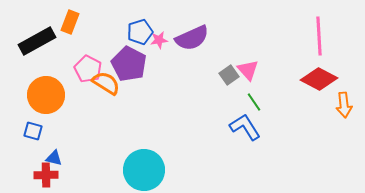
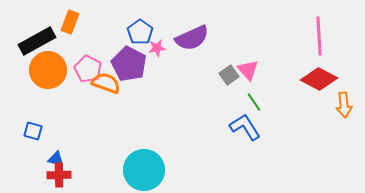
blue pentagon: rotated 20 degrees counterclockwise
pink star: moved 2 px left, 8 px down
orange semicircle: rotated 12 degrees counterclockwise
orange circle: moved 2 px right, 25 px up
blue triangle: moved 2 px right, 1 px down
red cross: moved 13 px right
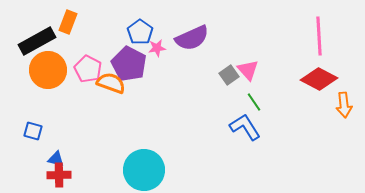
orange rectangle: moved 2 px left
orange semicircle: moved 5 px right
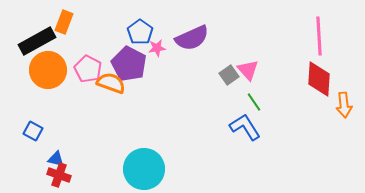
orange rectangle: moved 4 px left
red diamond: rotated 66 degrees clockwise
blue square: rotated 12 degrees clockwise
cyan circle: moved 1 px up
red cross: rotated 20 degrees clockwise
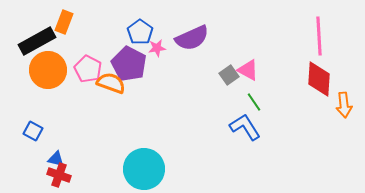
pink triangle: rotated 20 degrees counterclockwise
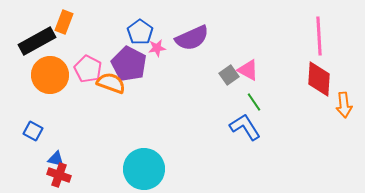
orange circle: moved 2 px right, 5 px down
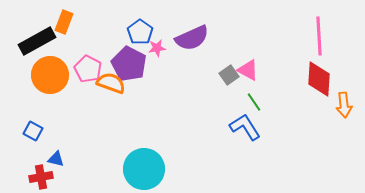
red cross: moved 18 px left, 2 px down; rotated 30 degrees counterclockwise
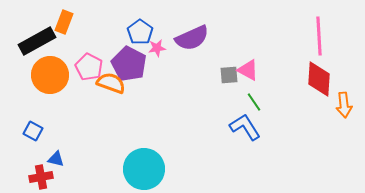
pink pentagon: moved 1 px right, 2 px up
gray square: rotated 30 degrees clockwise
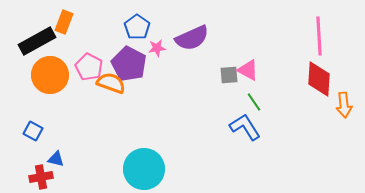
blue pentagon: moved 3 px left, 5 px up
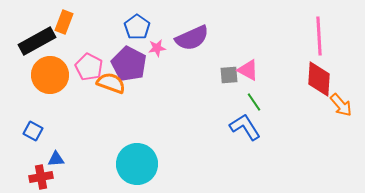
orange arrow: moved 3 px left; rotated 35 degrees counterclockwise
blue triangle: rotated 18 degrees counterclockwise
cyan circle: moved 7 px left, 5 px up
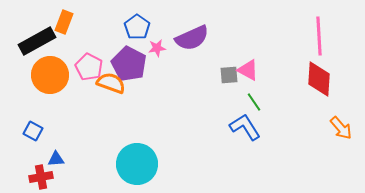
orange arrow: moved 23 px down
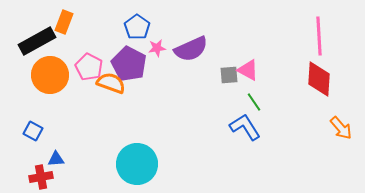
purple semicircle: moved 1 px left, 11 px down
